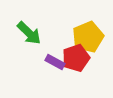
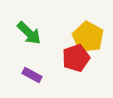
yellow pentagon: rotated 20 degrees counterclockwise
purple rectangle: moved 23 px left, 13 px down
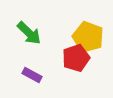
yellow pentagon: rotated 8 degrees counterclockwise
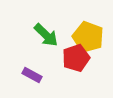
green arrow: moved 17 px right, 2 px down
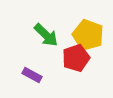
yellow pentagon: moved 2 px up
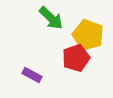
green arrow: moved 5 px right, 17 px up
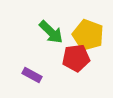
green arrow: moved 14 px down
red pentagon: rotated 12 degrees clockwise
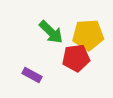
yellow pentagon: rotated 24 degrees counterclockwise
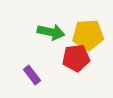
green arrow: rotated 32 degrees counterclockwise
purple rectangle: rotated 24 degrees clockwise
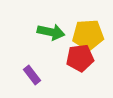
red pentagon: moved 4 px right
